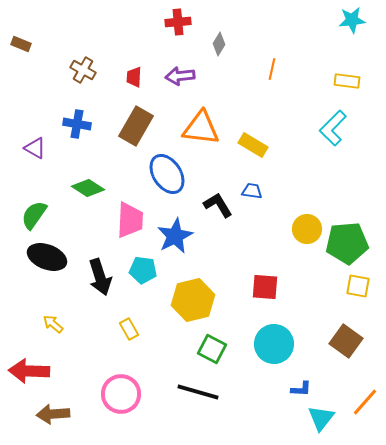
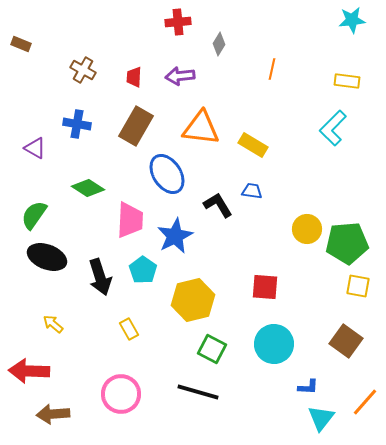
cyan pentagon at (143, 270): rotated 28 degrees clockwise
blue L-shape at (301, 389): moved 7 px right, 2 px up
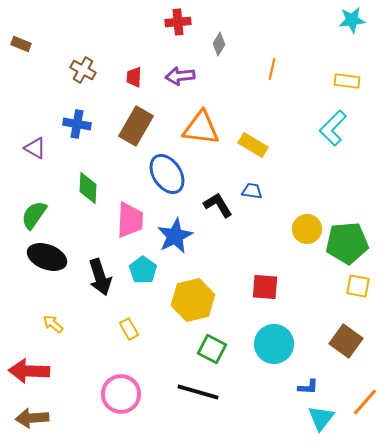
green diamond at (88, 188): rotated 60 degrees clockwise
brown arrow at (53, 414): moved 21 px left, 4 px down
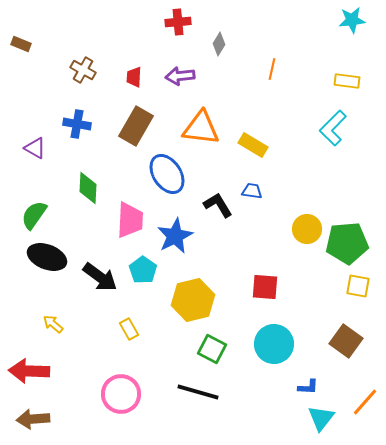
black arrow at (100, 277): rotated 36 degrees counterclockwise
brown arrow at (32, 418): moved 1 px right, 1 px down
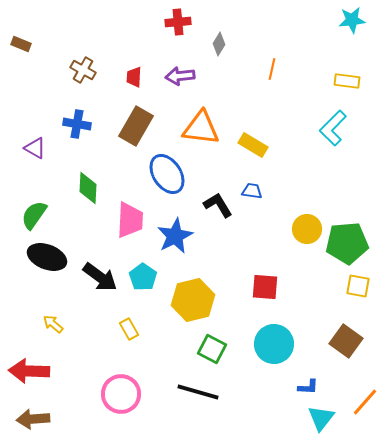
cyan pentagon at (143, 270): moved 7 px down
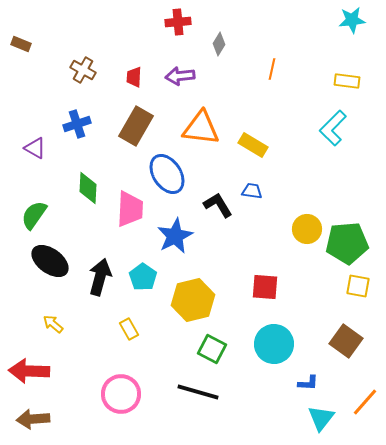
blue cross at (77, 124): rotated 28 degrees counterclockwise
pink trapezoid at (130, 220): moved 11 px up
black ellipse at (47, 257): moved 3 px right, 4 px down; rotated 15 degrees clockwise
black arrow at (100, 277): rotated 111 degrees counterclockwise
blue L-shape at (308, 387): moved 4 px up
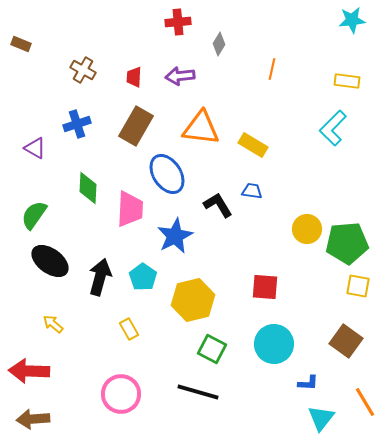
orange line at (365, 402): rotated 72 degrees counterclockwise
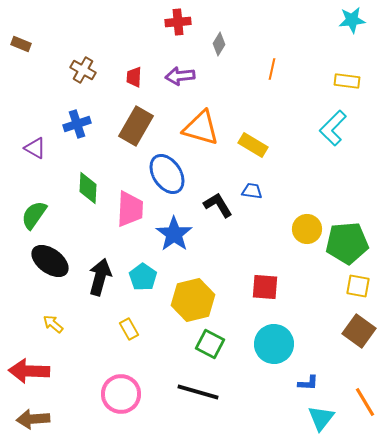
orange triangle at (201, 128): rotated 9 degrees clockwise
blue star at (175, 236): moved 1 px left, 2 px up; rotated 9 degrees counterclockwise
brown square at (346, 341): moved 13 px right, 10 px up
green square at (212, 349): moved 2 px left, 5 px up
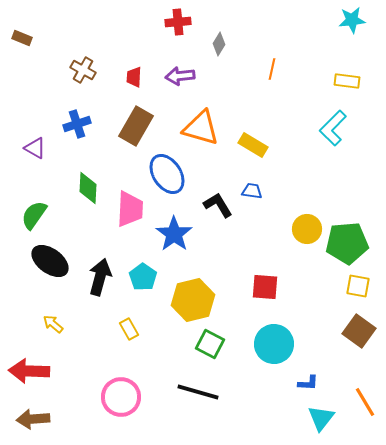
brown rectangle at (21, 44): moved 1 px right, 6 px up
pink circle at (121, 394): moved 3 px down
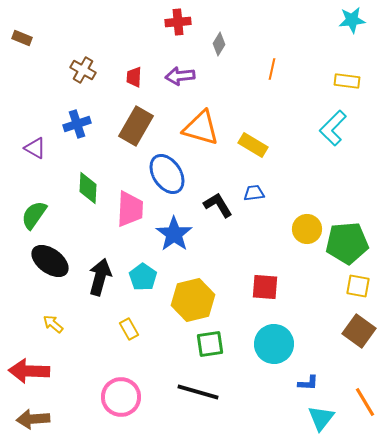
blue trapezoid at (252, 191): moved 2 px right, 2 px down; rotated 15 degrees counterclockwise
green square at (210, 344): rotated 36 degrees counterclockwise
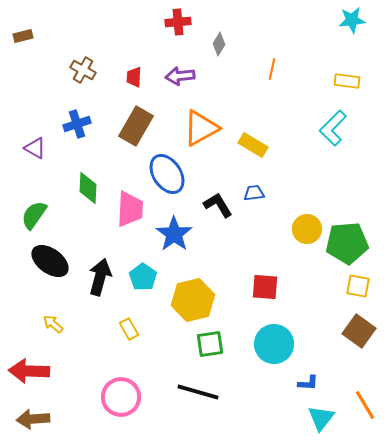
brown rectangle at (22, 38): moved 1 px right, 2 px up; rotated 36 degrees counterclockwise
orange triangle at (201, 128): rotated 45 degrees counterclockwise
orange line at (365, 402): moved 3 px down
